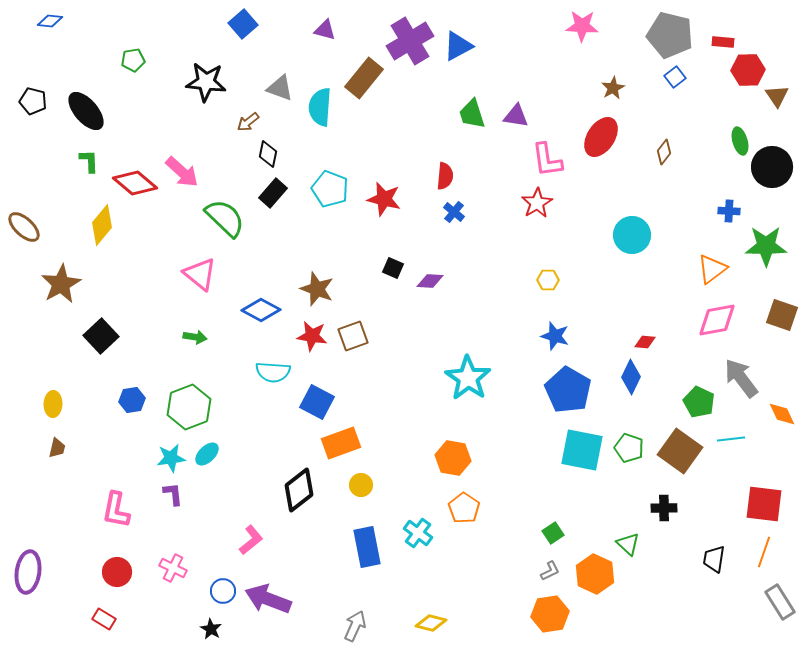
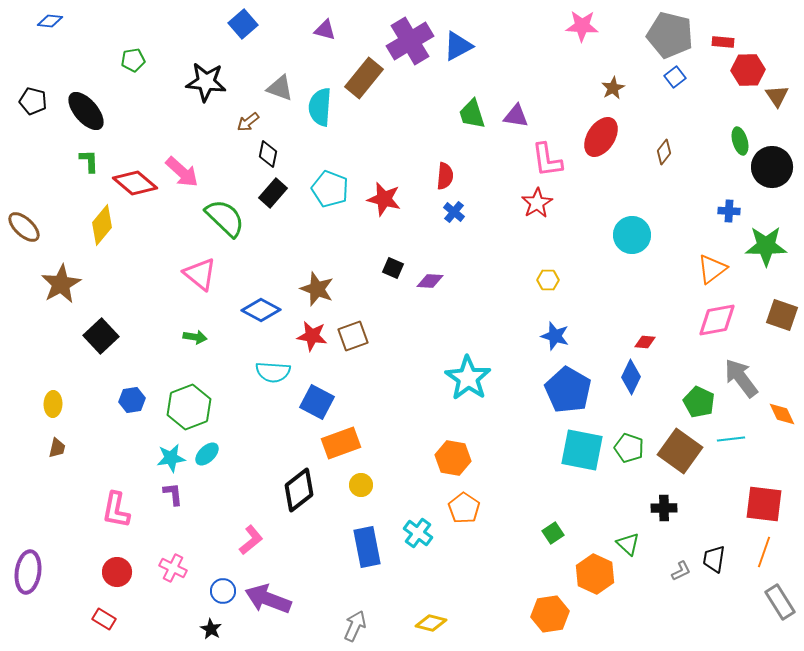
gray L-shape at (550, 571): moved 131 px right
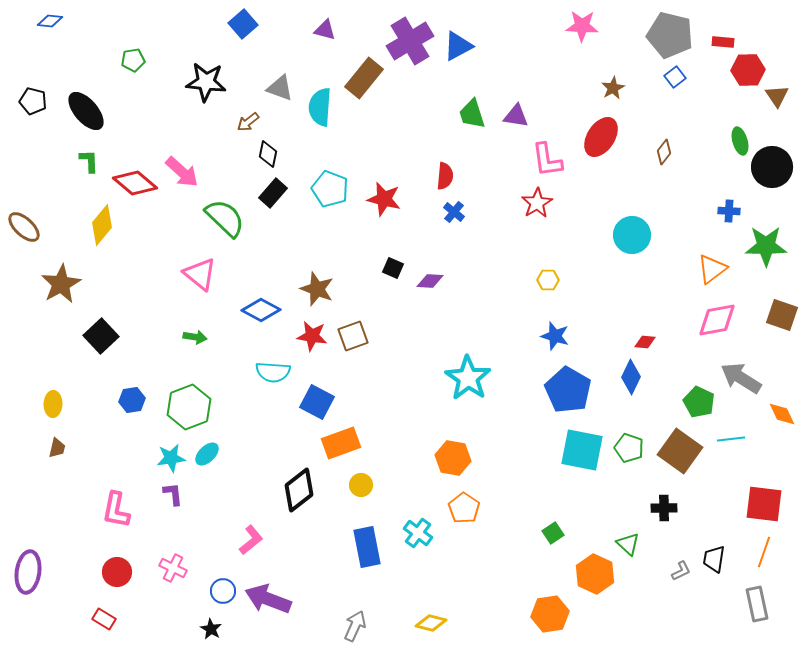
gray arrow at (741, 378): rotated 21 degrees counterclockwise
gray rectangle at (780, 602): moved 23 px left, 2 px down; rotated 20 degrees clockwise
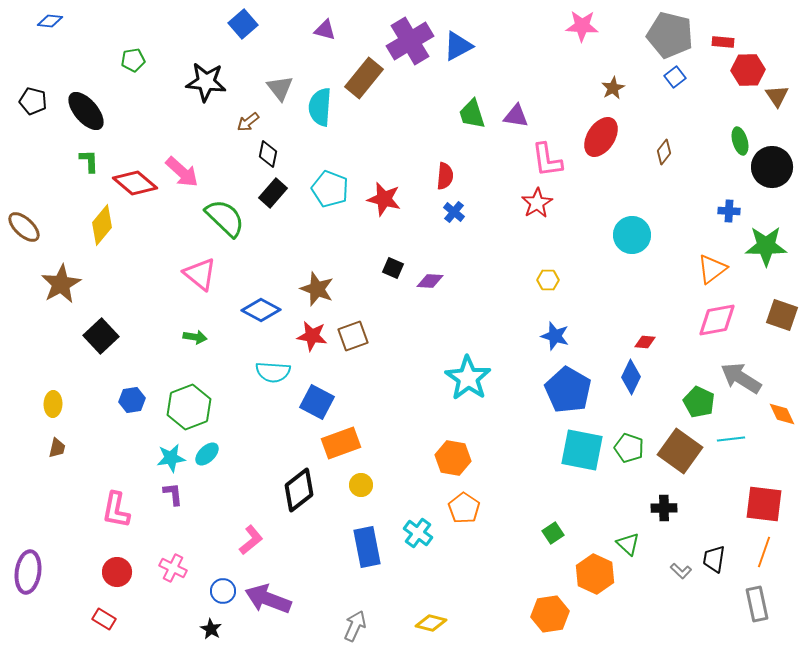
gray triangle at (280, 88): rotated 32 degrees clockwise
gray L-shape at (681, 571): rotated 70 degrees clockwise
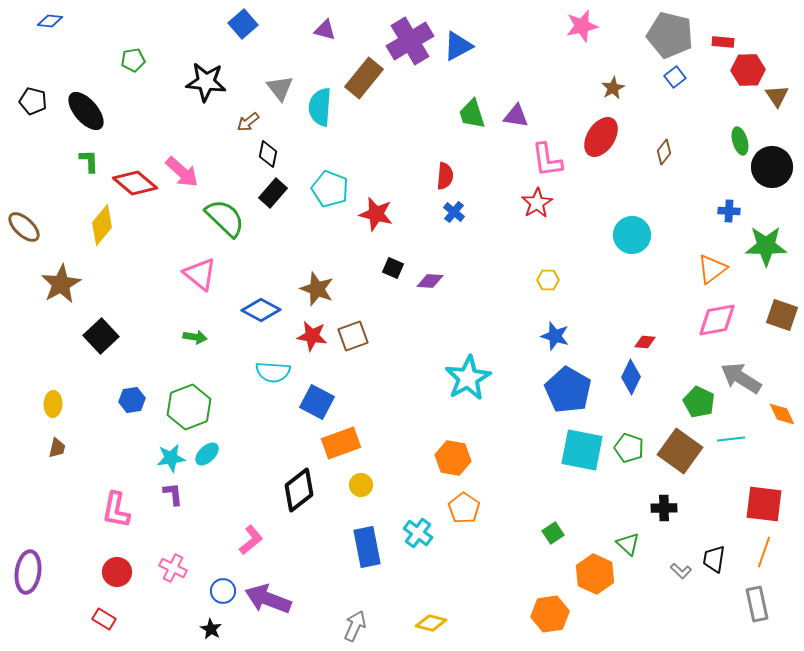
pink star at (582, 26): rotated 16 degrees counterclockwise
red star at (384, 199): moved 8 px left, 15 px down
cyan star at (468, 378): rotated 9 degrees clockwise
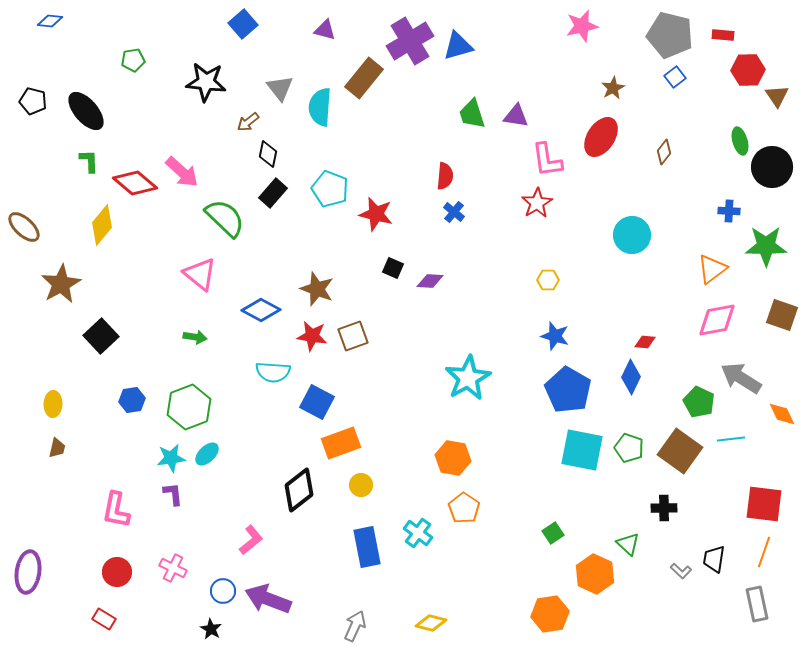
red rectangle at (723, 42): moved 7 px up
blue triangle at (458, 46): rotated 12 degrees clockwise
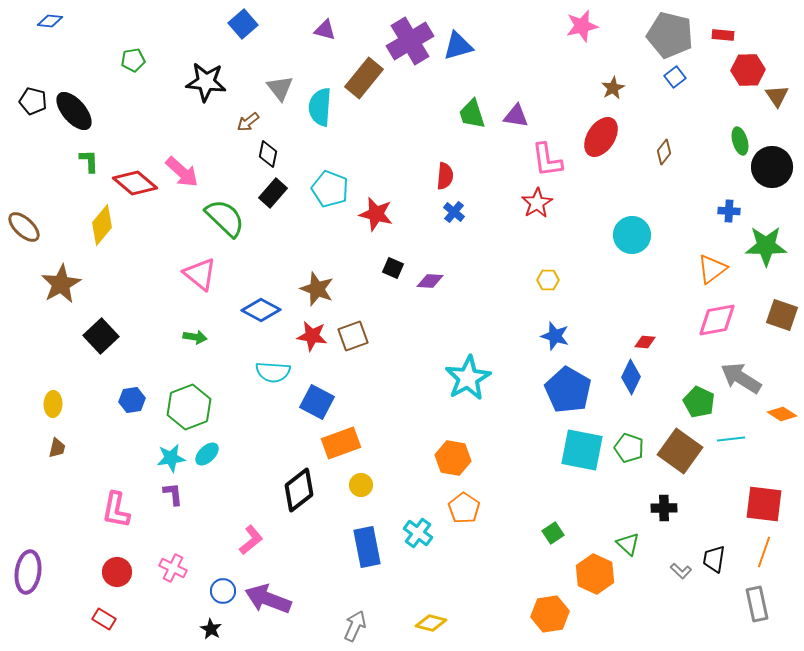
black ellipse at (86, 111): moved 12 px left
orange diamond at (782, 414): rotated 32 degrees counterclockwise
